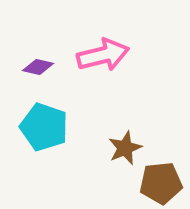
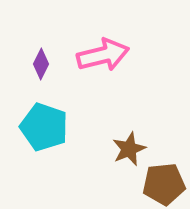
purple diamond: moved 3 px right, 3 px up; rotated 76 degrees counterclockwise
brown star: moved 4 px right, 1 px down
brown pentagon: moved 3 px right, 1 px down
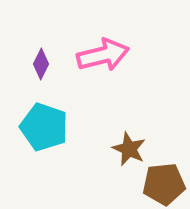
brown star: rotated 24 degrees counterclockwise
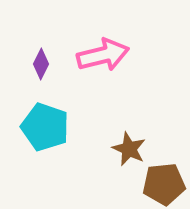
cyan pentagon: moved 1 px right
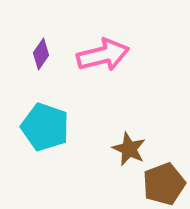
purple diamond: moved 10 px up; rotated 8 degrees clockwise
brown pentagon: rotated 15 degrees counterclockwise
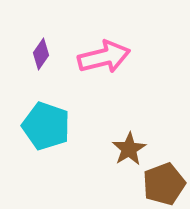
pink arrow: moved 1 px right, 2 px down
cyan pentagon: moved 1 px right, 1 px up
brown star: rotated 16 degrees clockwise
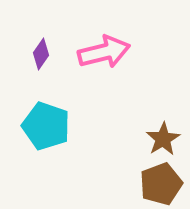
pink arrow: moved 5 px up
brown star: moved 34 px right, 10 px up
brown pentagon: moved 3 px left
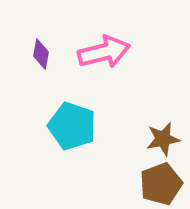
purple diamond: rotated 24 degrees counterclockwise
cyan pentagon: moved 26 px right
brown star: rotated 20 degrees clockwise
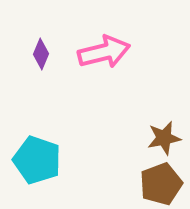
purple diamond: rotated 12 degrees clockwise
cyan pentagon: moved 35 px left, 34 px down
brown star: moved 1 px right, 1 px up
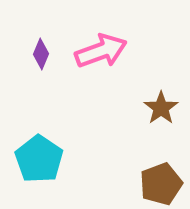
pink arrow: moved 3 px left, 1 px up; rotated 6 degrees counterclockwise
brown star: moved 3 px left, 30 px up; rotated 24 degrees counterclockwise
cyan pentagon: moved 2 px right, 1 px up; rotated 15 degrees clockwise
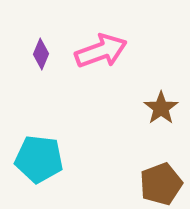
cyan pentagon: rotated 27 degrees counterclockwise
